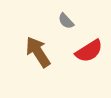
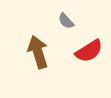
brown arrow: rotated 16 degrees clockwise
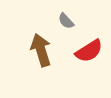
brown arrow: moved 3 px right, 2 px up
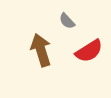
gray semicircle: moved 1 px right
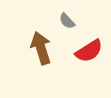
brown arrow: moved 2 px up
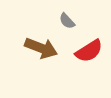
brown arrow: rotated 128 degrees clockwise
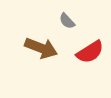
red semicircle: moved 1 px right, 1 px down
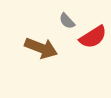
red semicircle: moved 3 px right, 15 px up
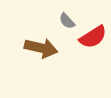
brown arrow: rotated 8 degrees counterclockwise
